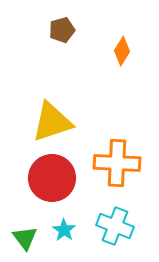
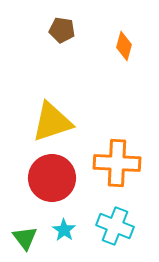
brown pentagon: rotated 25 degrees clockwise
orange diamond: moved 2 px right, 5 px up; rotated 16 degrees counterclockwise
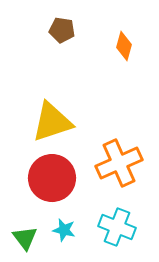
orange cross: moved 2 px right; rotated 27 degrees counterclockwise
cyan cross: moved 2 px right, 1 px down
cyan star: rotated 20 degrees counterclockwise
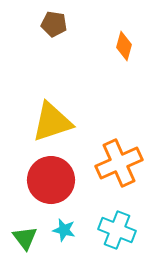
brown pentagon: moved 8 px left, 6 px up
red circle: moved 1 px left, 2 px down
cyan cross: moved 3 px down
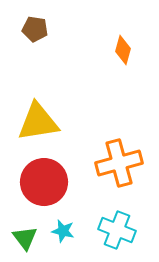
brown pentagon: moved 19 px left, 5 px down
orange diamond: moved 1 px left, 4 px down
yellow triangle: moved 14 px left; rotated 9 degrees clockwise
orange cross: rotated 9 degrees clockwise
red circle: moved 7 px left, 2 px down
cyan star: moved 1 px left, 1 px down
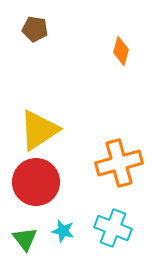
orange diamond: moved 2 px left, 1 px down
yellow triangle: moved 1 px right, 8 px down; rotated 24 degrees counterclockwise
red circle: moved 8 px left
cyan cross: moved 4 px left, 2 px up
green triangle: moved 1 px down
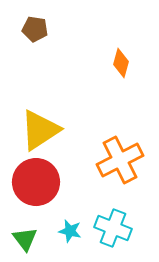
orange diamond: moved 12 px down
yellow triangle: moved 1 px right
orange cross: moved 1 px right, 3 px up; rotated 12 degrees counterclockwise
cyan star: moved 7 px right
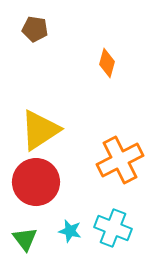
orange diamond: moved 14 px left
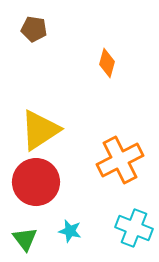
brown pentagon: moved 1 px left
cyan cross: moved 21 px right
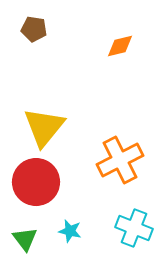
orange diamond: moved 13 px right, 17 px up; rotated 60 degrees clockwise
yellow triangle: moved 4 px right, 3 px up; rotated 18 degrees counterclockwise
